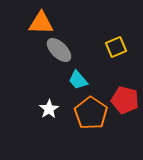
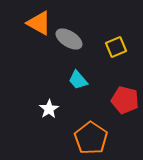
orange triangle: moved 2 px left; rotated 28 degrees clockwise
gray ellipse: moved 10 px right, 11 px up; rotated 12 degrees counterclockwise
orange pentagon: moved 25 px down
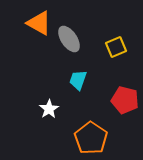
gray ellipse: rotated 24 degrees clockwise
cyan trapezoid: rotated 60 degrees clockwise
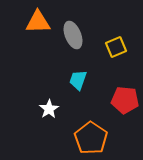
orange triangle: moved 1 px left, 1 px up; rotated 32 degrees counterclockwise
gray ellipse: moved 4 px right, 4 px up; rotated 12 degrees clockwise
red pentagon: rotated 8 degrees counterclockwise
